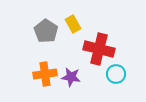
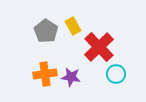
yellow rectangle: moved 2 px down
red cross: moved 2 px up; rotated 32 degrees clockwise
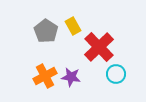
orange cross: moved 2 px down; rotated 20 degrees counterclockwise
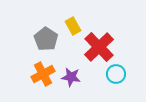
gray pentagon: moved 8 px down
orange cross: moved 2 px left, 2 px up
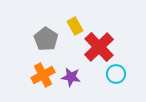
yellow rectangle: moved 2 px right
orange cross: moved 1 px down
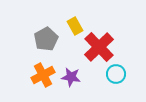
gray pentagon: rotated 10 degrees clockwise
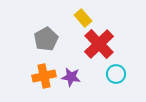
yellow rectangle: moved 8 px right, 8 px up; rotated 12 degrees counterclockwise
red cross: moved 3 px up
orange cross: moved 1 px right, 1 px down; rotated 15 degrees clockwise
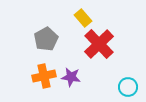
cyan circle: moved 12 px right, 13 px down
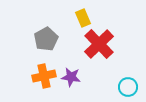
yellow rectangle: rotated 18 degrees clockwise
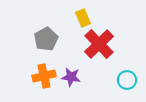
cyan circle: moved 1 px left, 7 px up
